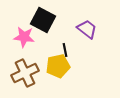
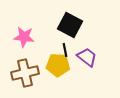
black square: moved 27 px right, 5 px down
purple trapezoid: moved 28 px down
yellow pentagon: moved 1 px up; rotated 15 degrees clockwise
brown cross: rotated 12 degrees clockwise
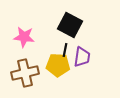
black line: rotated 24 degrees clockwise
purple trapezoid: moved 5 px left; rotated 60 degrees clockwise
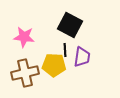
black line: rotated 16 degrees counterclockwise
yellow pentagon: moved 4 px left
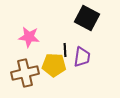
black square: moved 17 px right, 7 px up
pink star: moved 5 px right
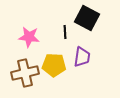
black line: moved 18 px up
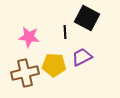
purple trapezoid: rotated 125 degrees counterclockwise
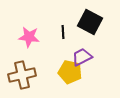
black square: moved 3 px right, 4 px down
black line: moved 2 px left
yellow pentagon: moved 16 px right, 7 px down; rotated 10 degrees clockwise
brown cross: moved 3 px left, 2 px down
